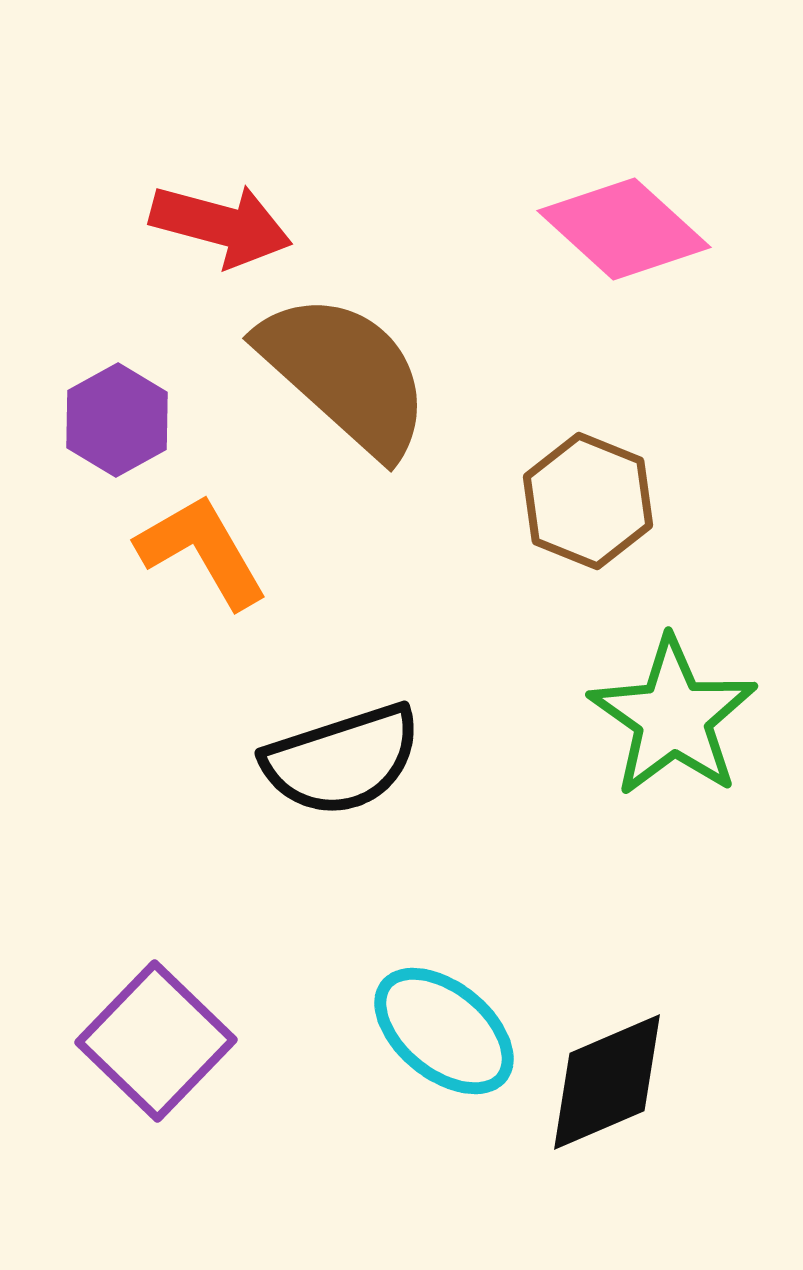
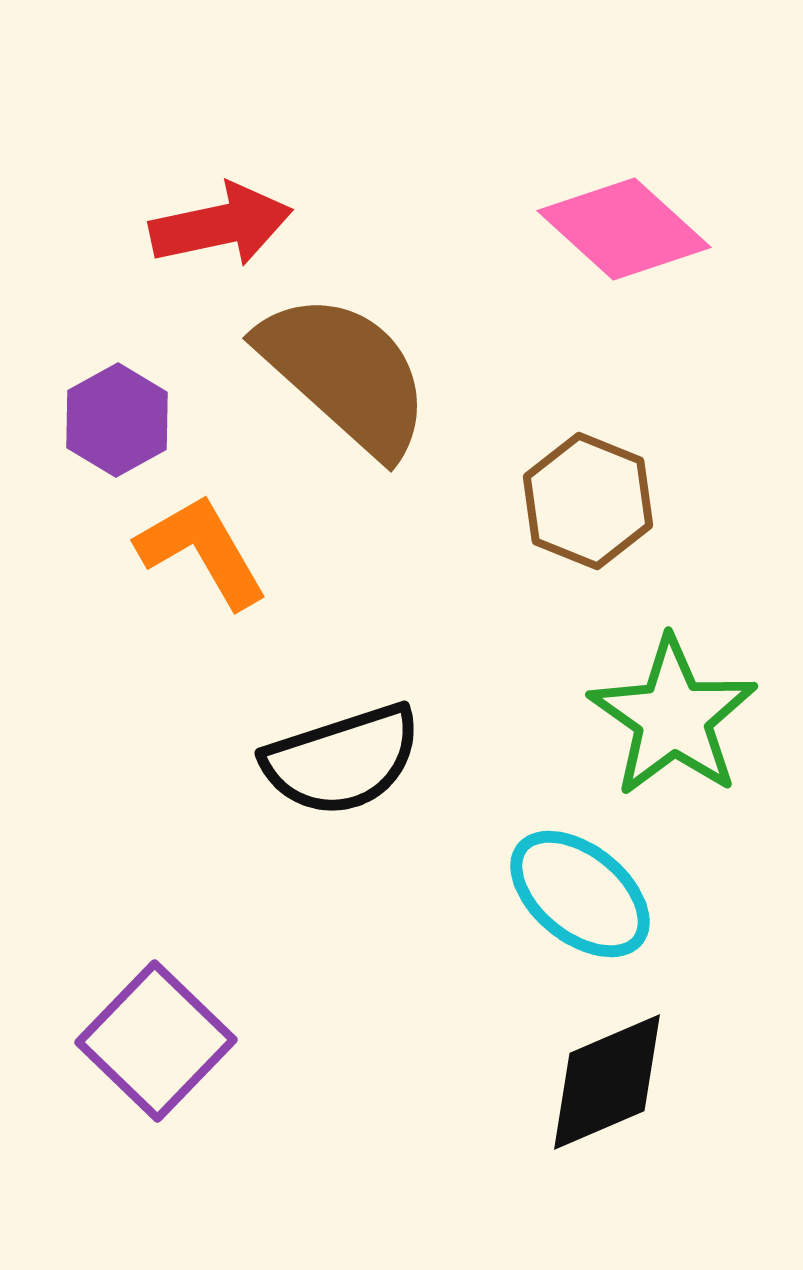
red arrow: rotated 27 degrees counterclockwise
cyan ellipse: moved 136 px right, 137 px up
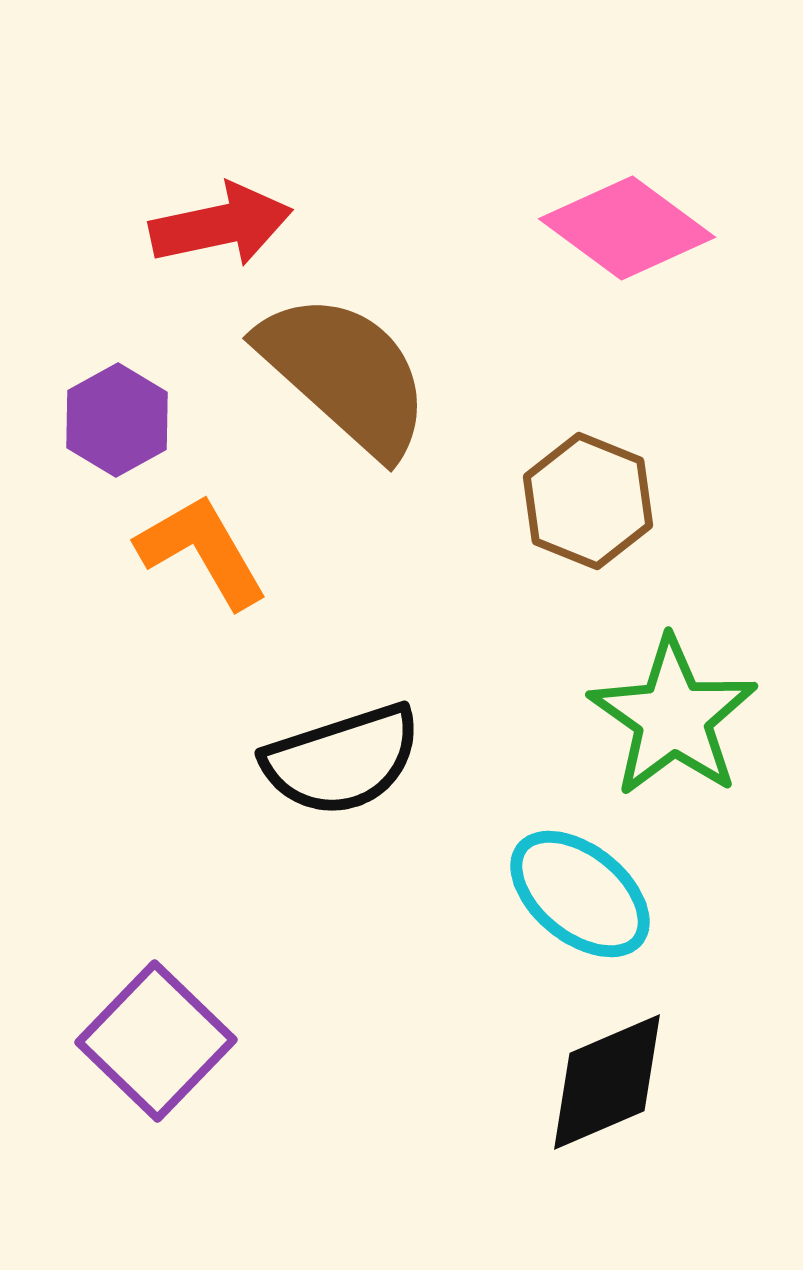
pink diamond: moved 3 px right, 1 px up; rotated 6 degrees counterclockwise
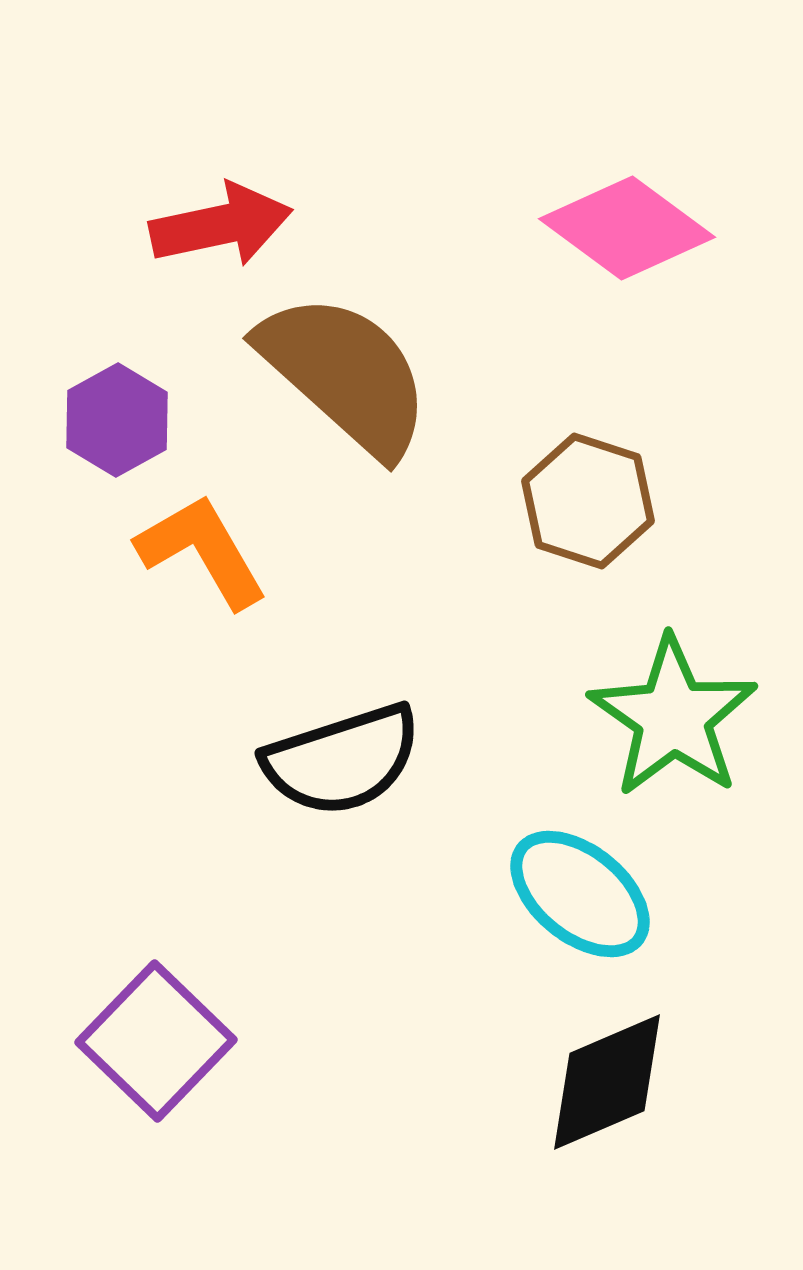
brown hexagon: rotated 4 degrees counterclockwise
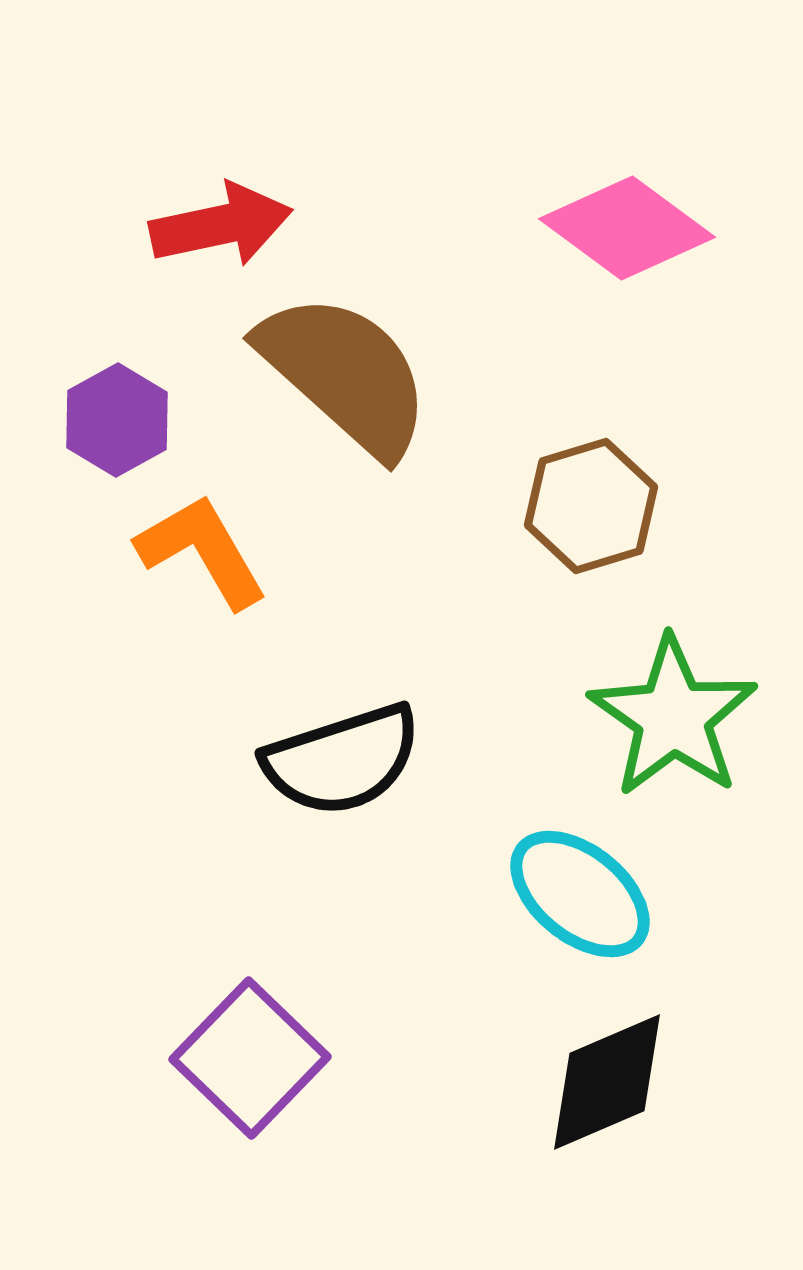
brown hexagon: moved 3 px right, 5 px down; rotated 25 degrees clockwise
purple square: moved 94 px right, 17 px down
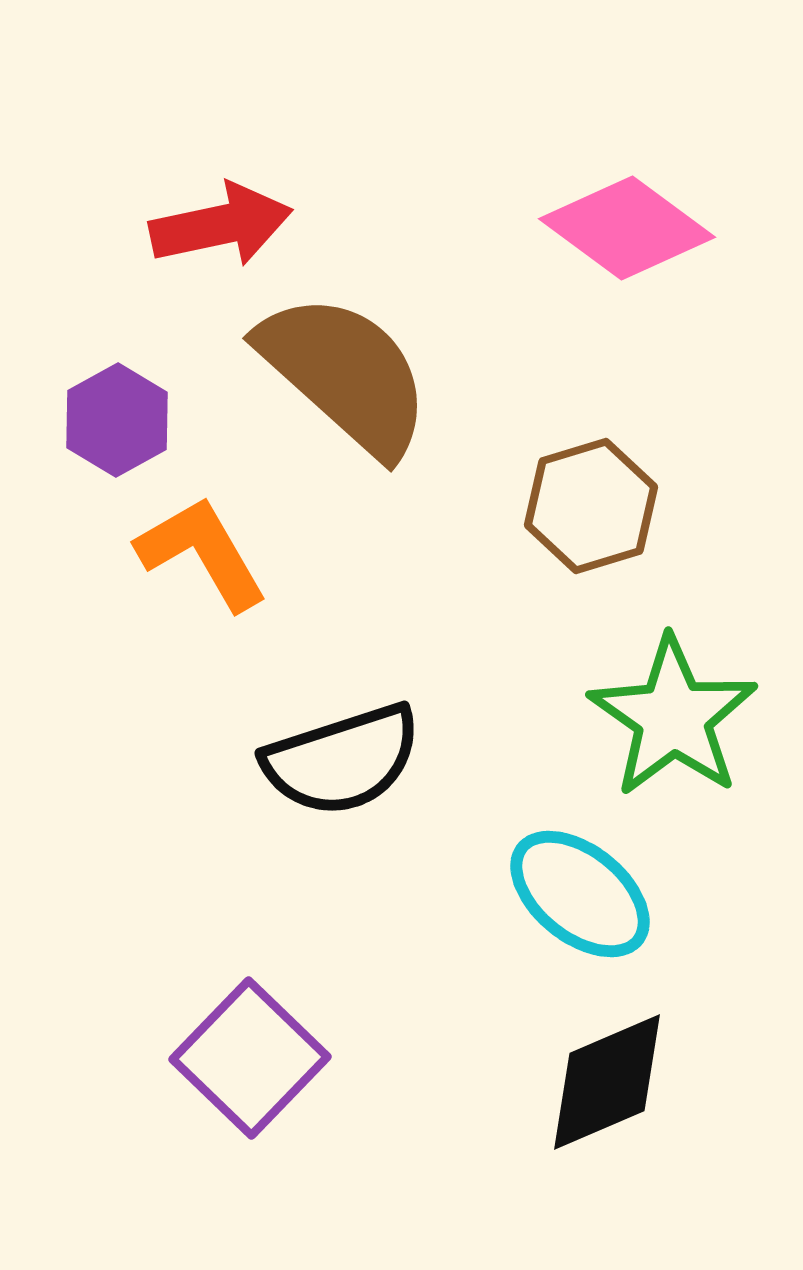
orange L-shape: moved 2 px down
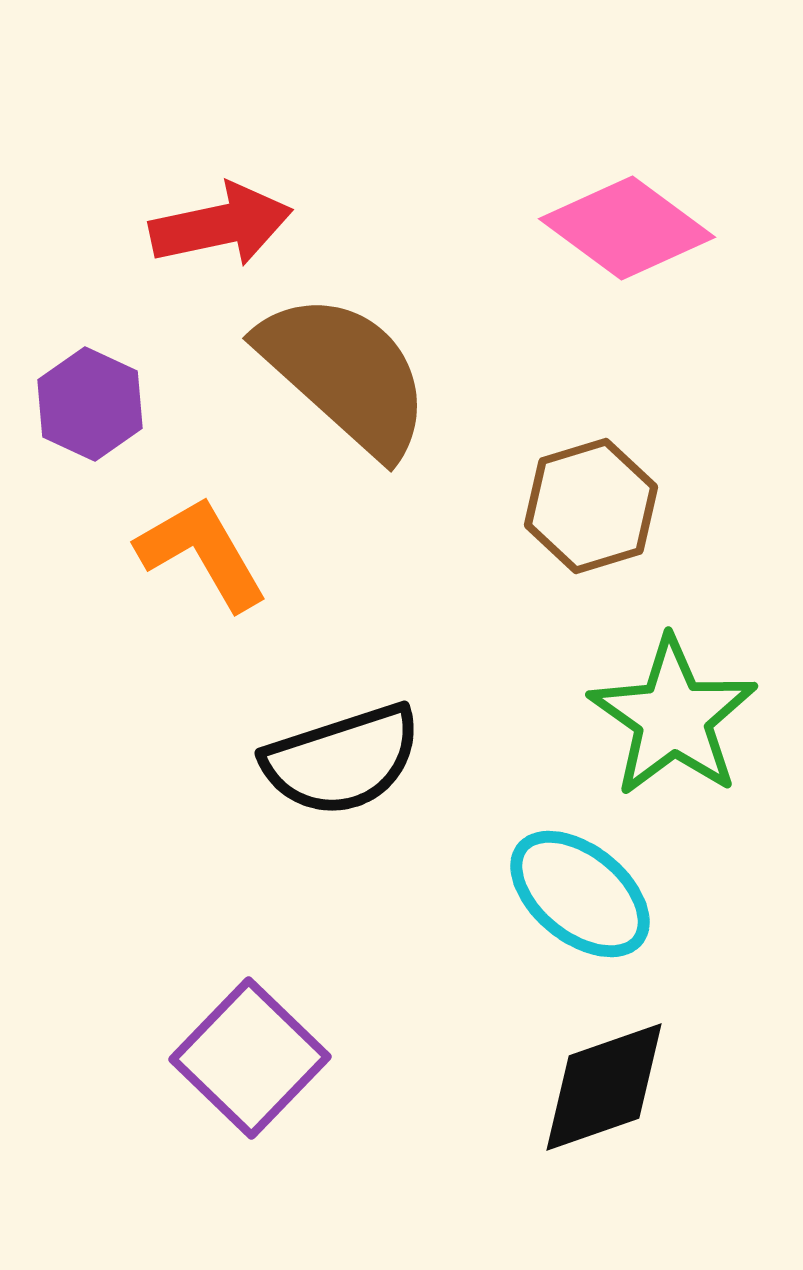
purple hexagon: moved 27 px left, 16 px up; rotated 6 degrees counterclockwise
black diamond: moved 3 px left, 5 px down; rotated 4 degrees clockwise
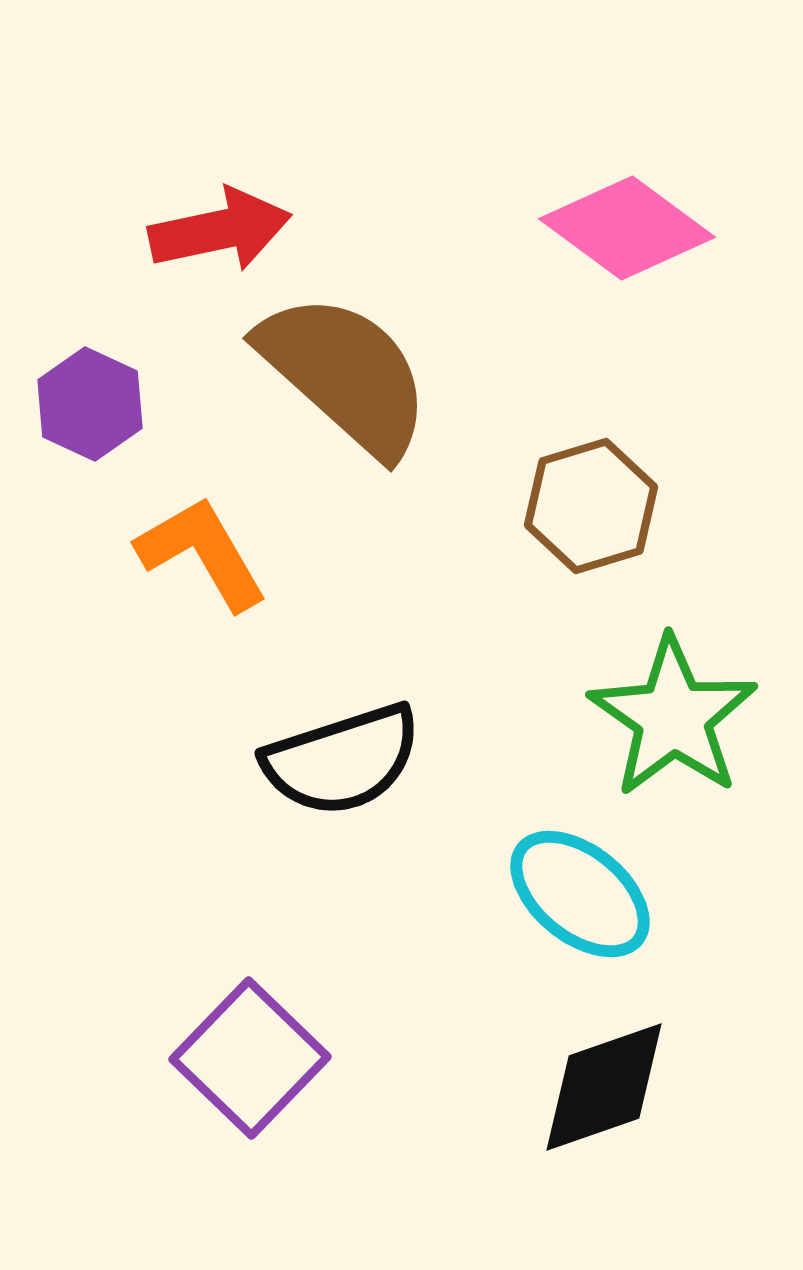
red arrow: moved 1 px left, 5 px down
